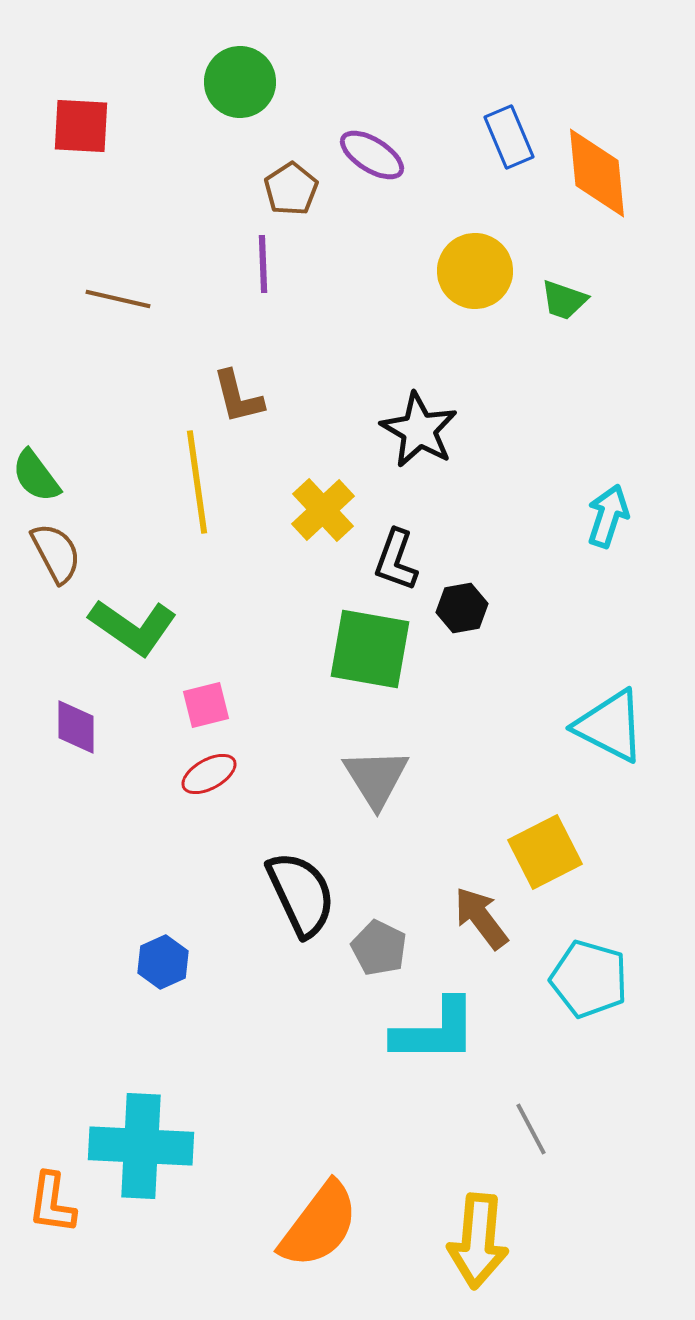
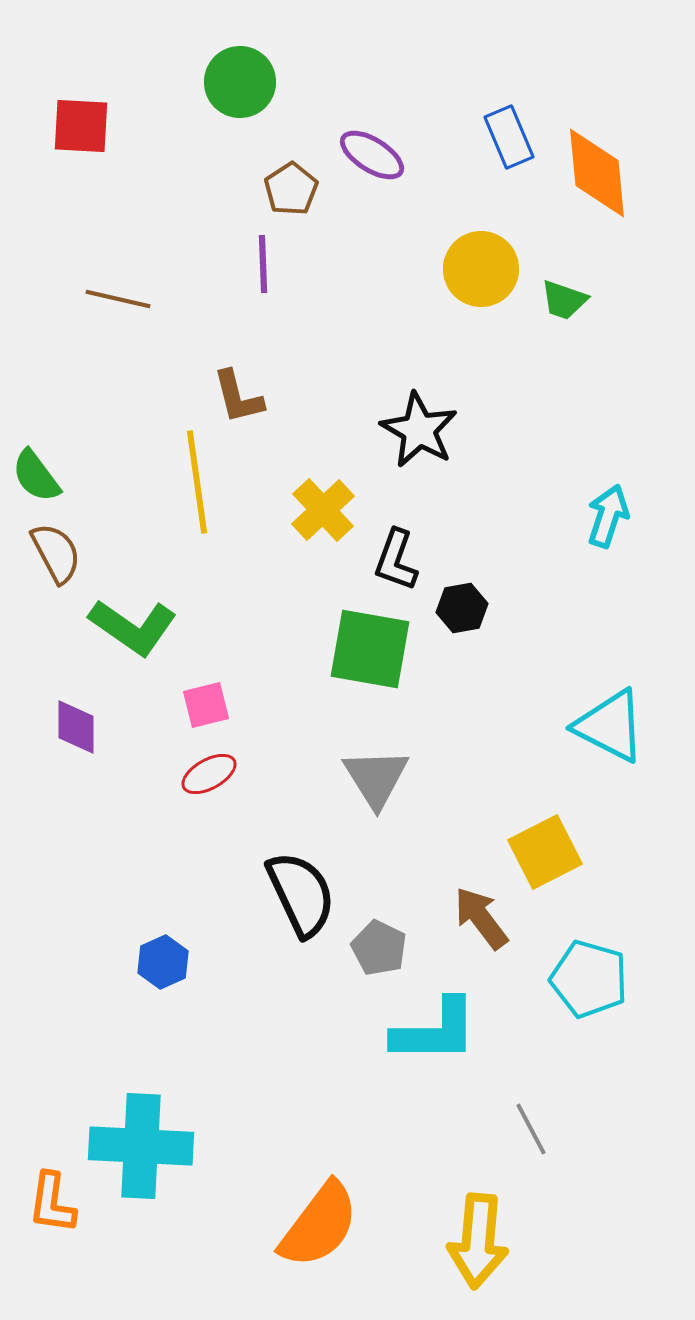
yellow circle: moved 6 px right, 2 px up
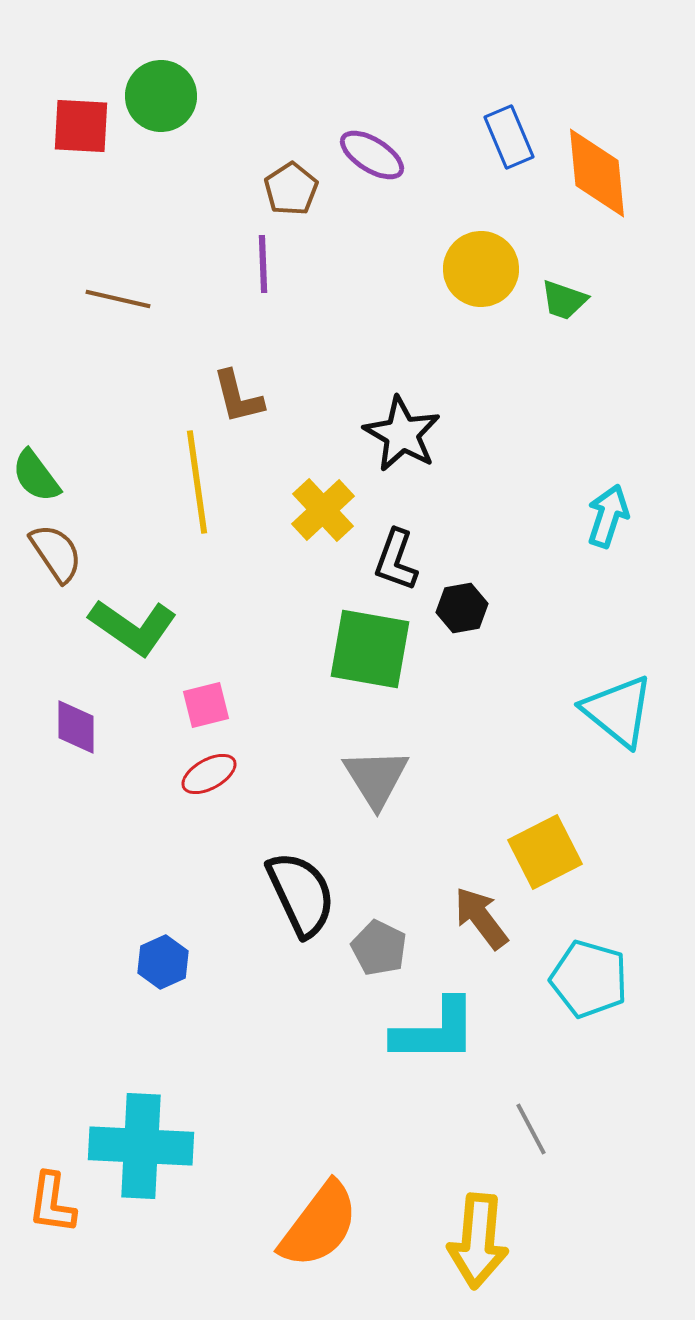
green circle: moved 79 px left, 14 px down
black star: moved 17 px left, 4 px down
brown semicircle: rotated 6 degrees counterclockwise
cyan triangle: moved 8 px right, 15 px up; rotated 12 degrees clockwise
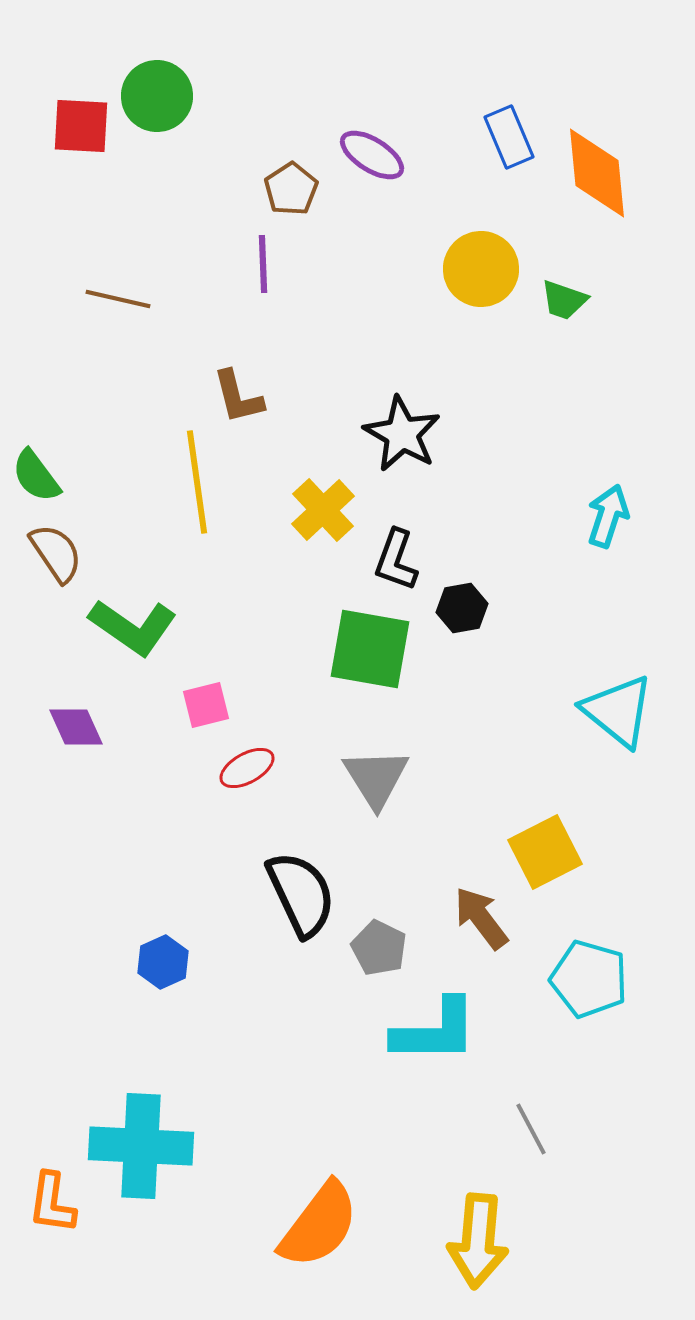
green circle: moved 4 px left
purple diamond: rotated 24 degrees counterclockwise
red ellipse: moved 38 px right, 6 px up
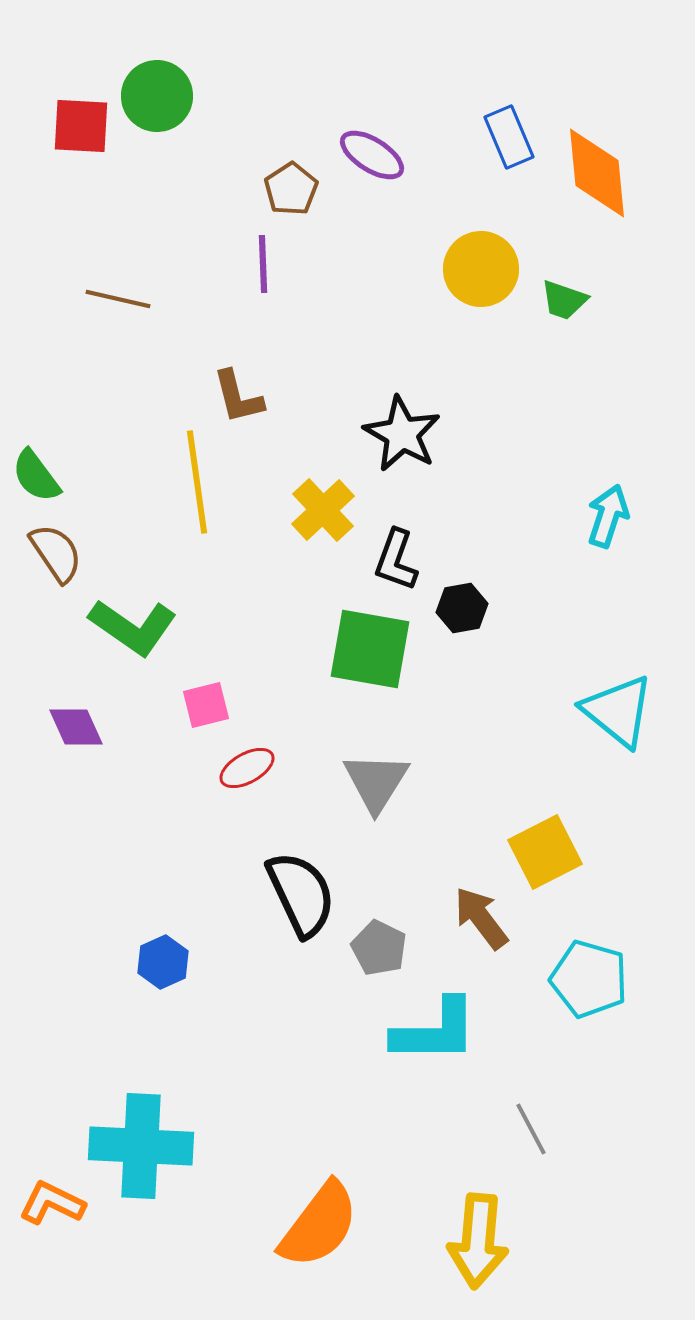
gray triangle: moved 4 px down; rotated 4 degrees clockwise
orange L-shape: rotated 108 degrees clockwise
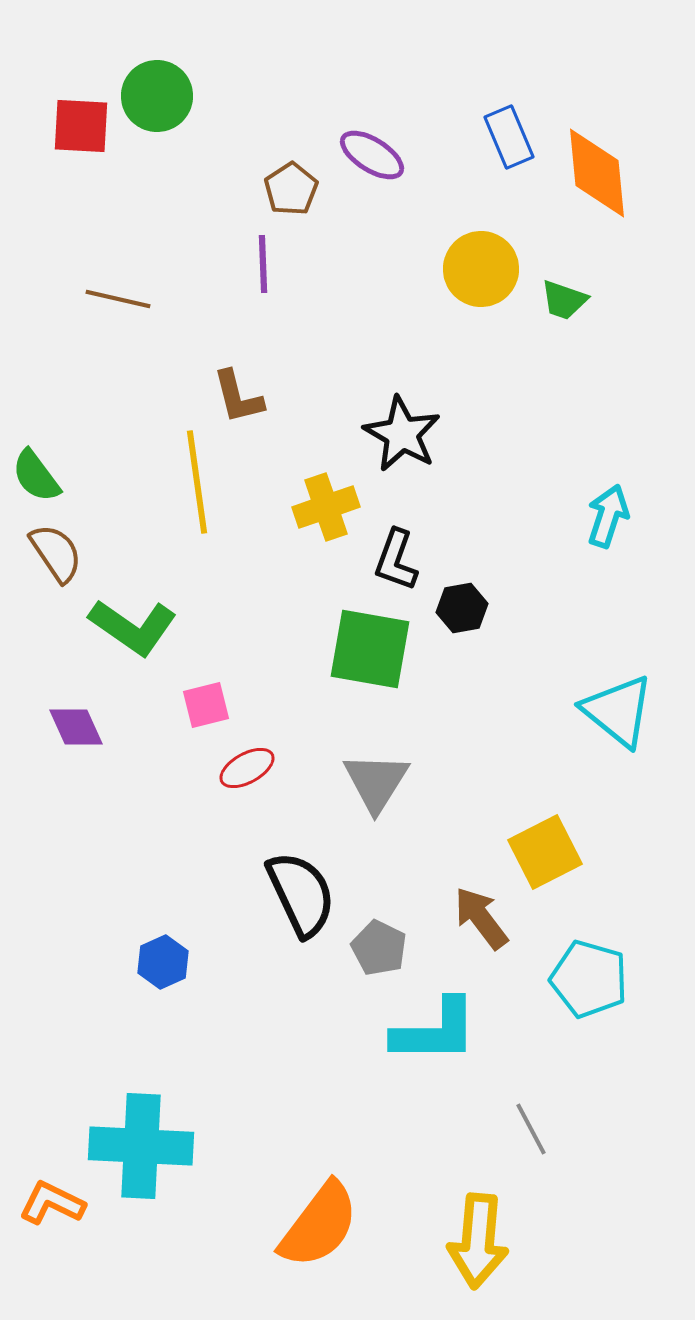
yellow cross: moved 3 px right, 3 px up; rotated 24 degrees clockwise
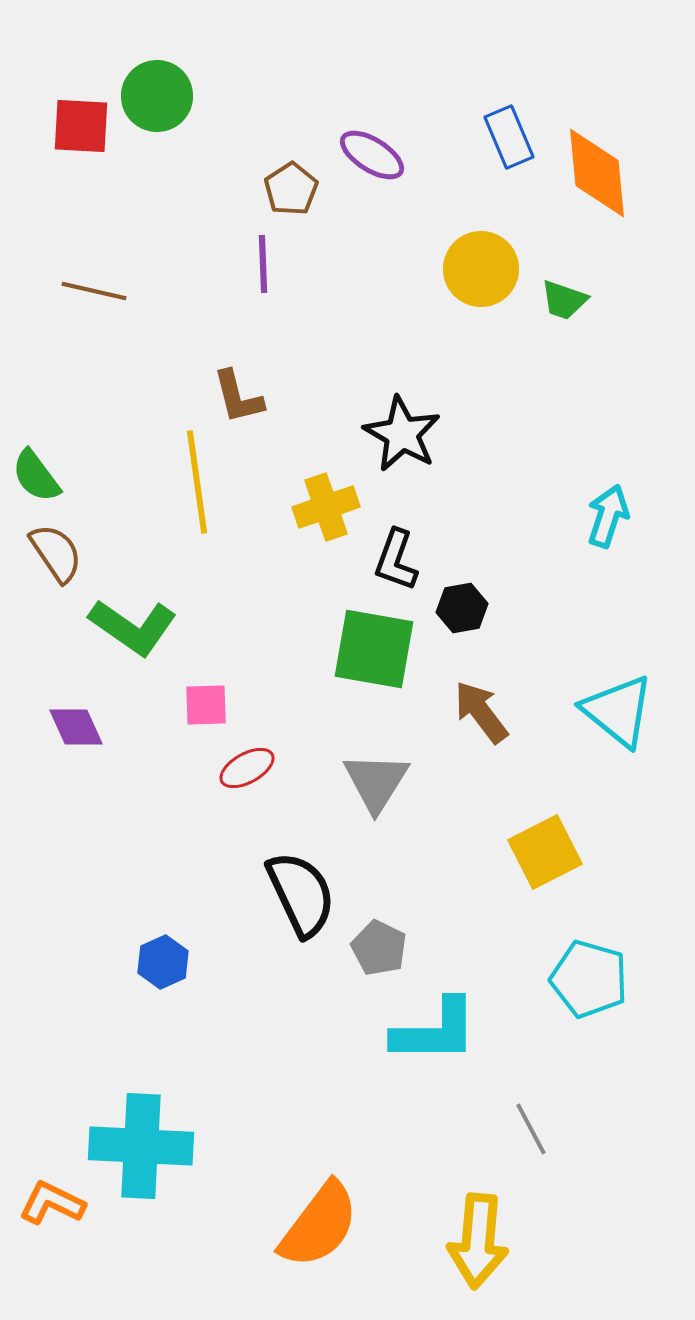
brown line: moved 24 px left, 8 px up
green square: moved 4 px right
pink square: rotated 12 degrees clockwise
brown arrow: moved 206 px up
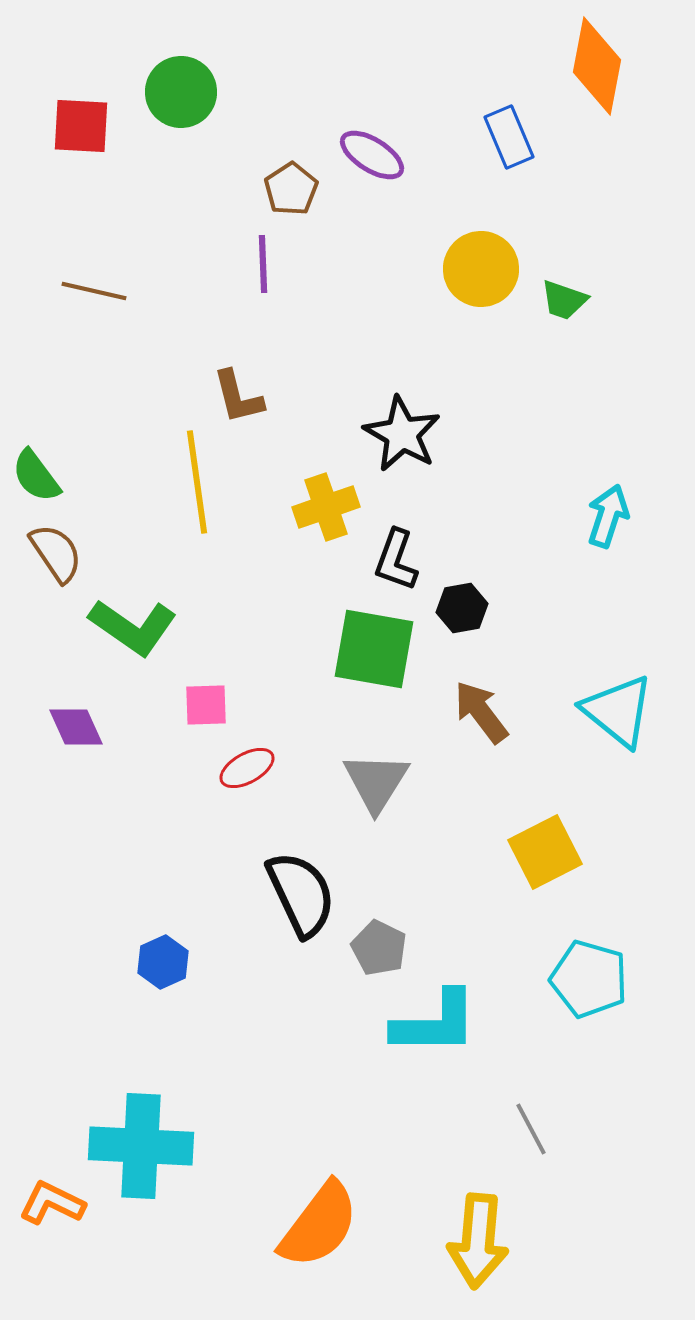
green circle: moved 24 px right, 4 px up
orange diamond: moved 107 px up; rotated 16 degrees clockwise
cyan L-shape: moved 8 px up
